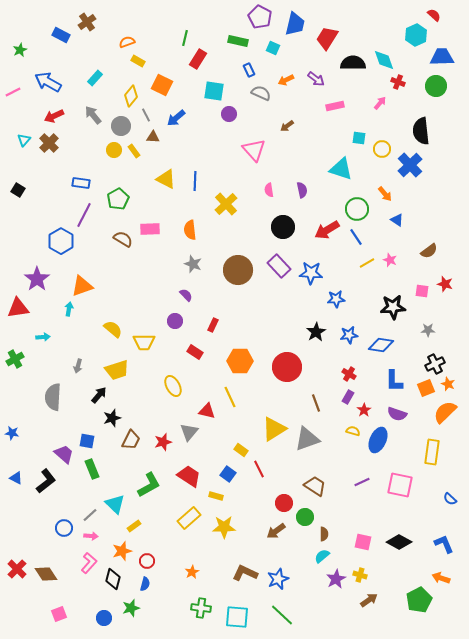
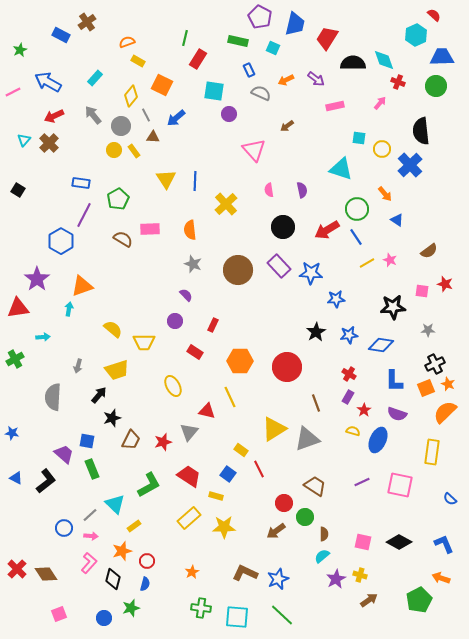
yellow triangle at (166, 179): rotated 30 degrees clockwise
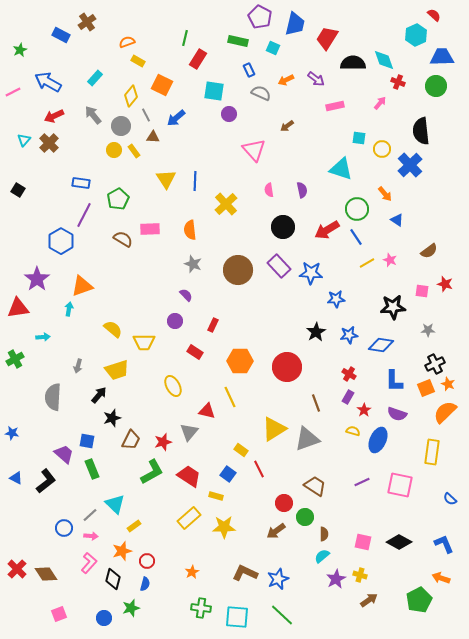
green L-shape at (149, 485): moved 3 px right, 13 px up
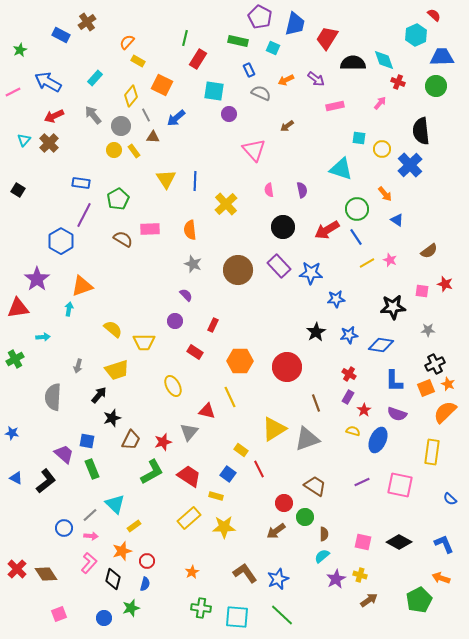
orange semicircle at (127, 42): rotated 28 degrees counterclockwise
brown L-shape at (245, 573): rotated 30 degrees clockwise
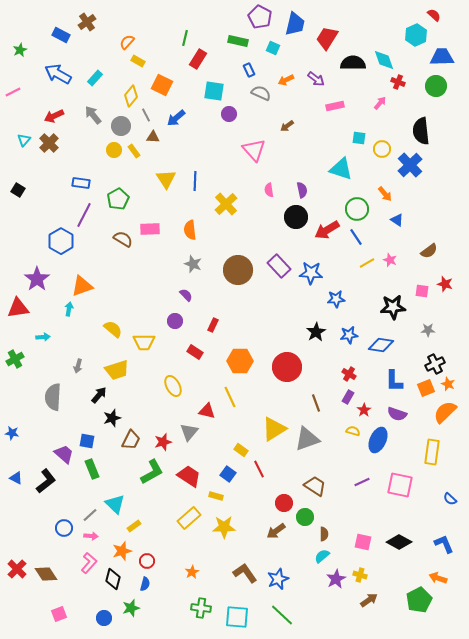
blue arrow at (48, 82): moved 10 px right, 8 px up
black circle at (283, 227): moved 13 px right, 10 px up
orange arrow at (441, 578): moved 3 px left
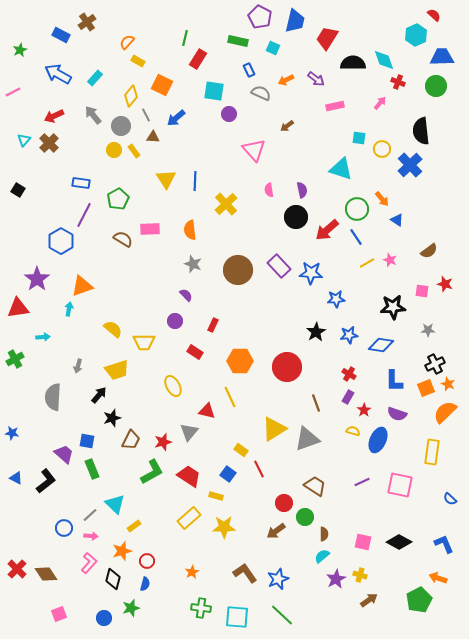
blue trapezoid at (295, 24): moved 3 px up
orange arrow at (385, 194): moved 3 px left, 5 px down
red arrow at (327, 230): rotated 10 degrees counterclockwise
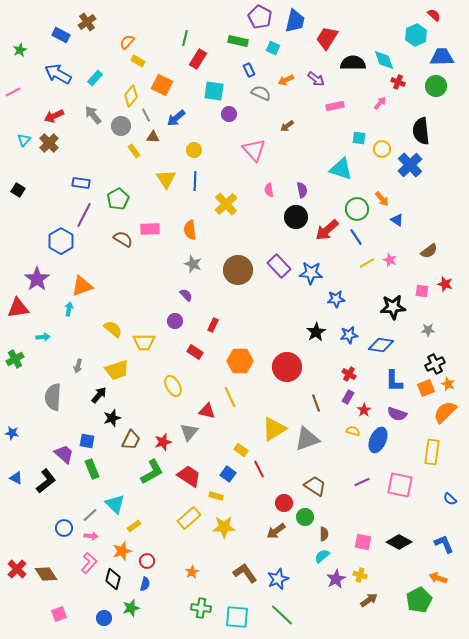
yellow circle at (114, 150): moved 80 px right
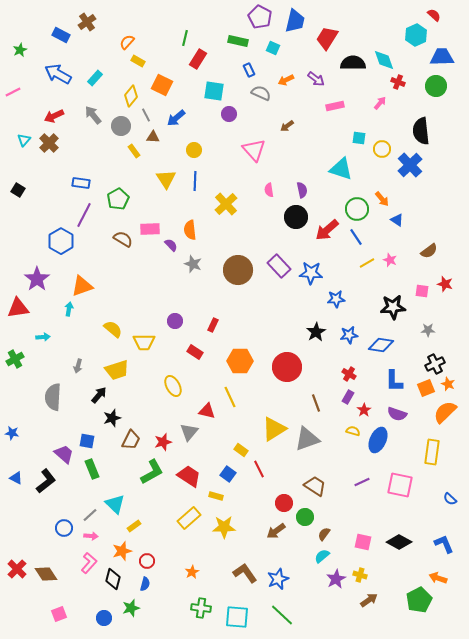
purple semicircle at (186, 295): moved 15 px left, 50 px up
brown semicircle at (324, 534): rotated 144 degrees counterclockwise
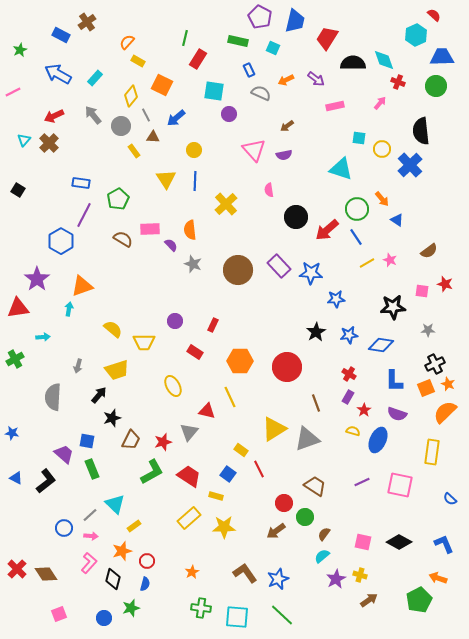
purple semicircle at (302, 190): moved 18 px left, 35 px up; rotated 91 degrees clockwise
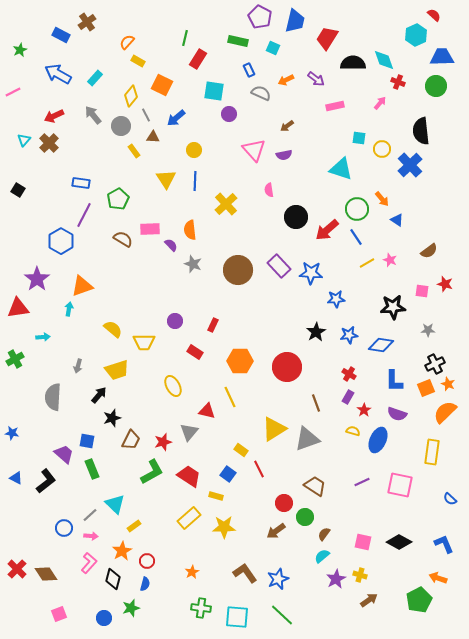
orange star at (122, 551): rotated 12 degrees counterclockwise
